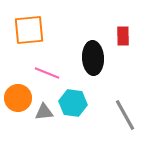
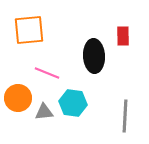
black ellipse: moved 1 px right, 2 px up
gray line: moved 1 px down; rotated 32 degrees clockwise
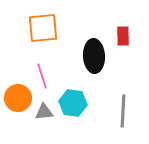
orange square: moved 14 px right, 2 px up
pink line: moved 5 px left, 3 px down; rotated 50 degrees clockwise
gray line: moved 2 px left, 5 px up
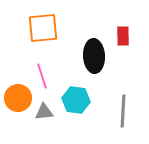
cyan hexagon: moved 3 px right, 3 px up
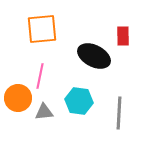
orange square: moved 1 px left, 1 px down
black ellipse: rotated 60 degrees counterclockwise
pink line: moved 2 px left; rotated 30 degrees clockwise
cyan hexagon: moved 3 px right, 1 px down
gray line: moved 4 px left, 2 px down
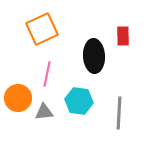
orange square: rotated 20 degrees counterclockwise
black ellipse: rotated 60 degrees clockwise
pink line: moved 7 px right, 2 px up
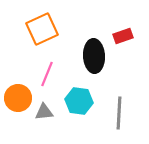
red rectangle: rotated 72 degrees clockwise
pink line: rotated 10 degrees clockwise
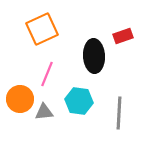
orange circle: moved 2 px right, 1 px down
